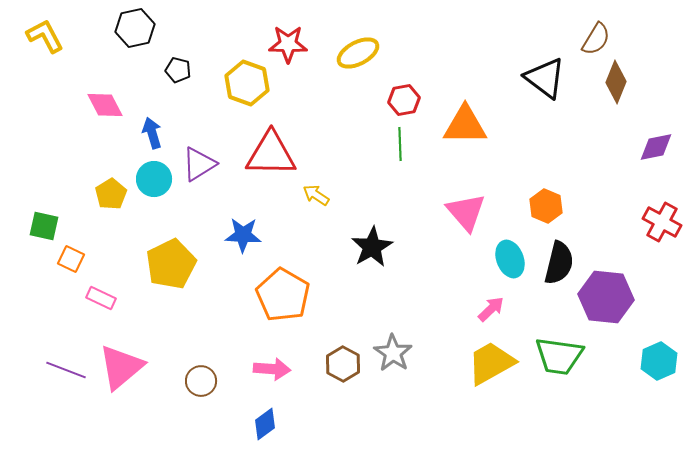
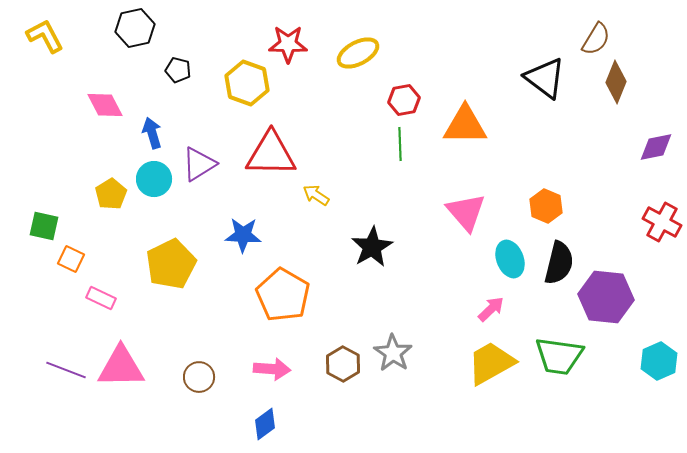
pink triangle at (121, 367): rotated 39 degrees clockwise
brown circle at (201, 381): moved 2 px left, 4 px up
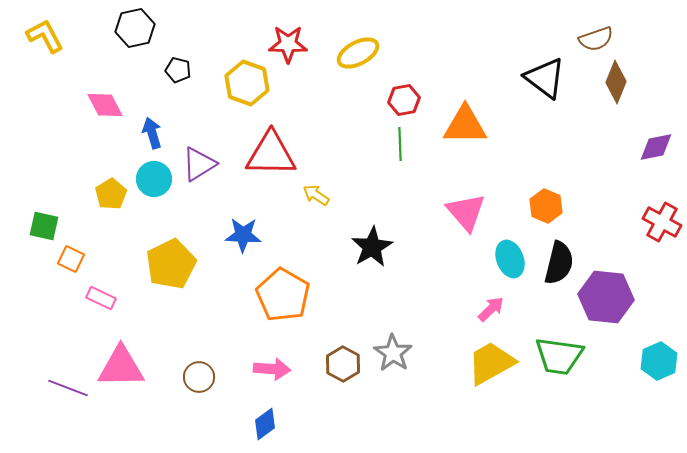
brown semicircle at (596, 39): rotated 40 degrees clockwise
purple line at (66, 370): moved 2 px right, 18 px down
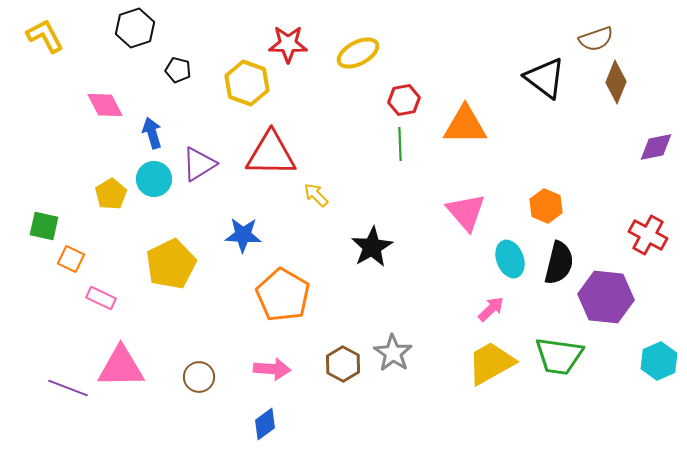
black hexagon at (135, 28): rotated 6 degrees counterclockwise
yellow arrow at (316, 195): rotated 12 degrees clockwise
red cross at (662, 222): moved 14 px left, 13 px down
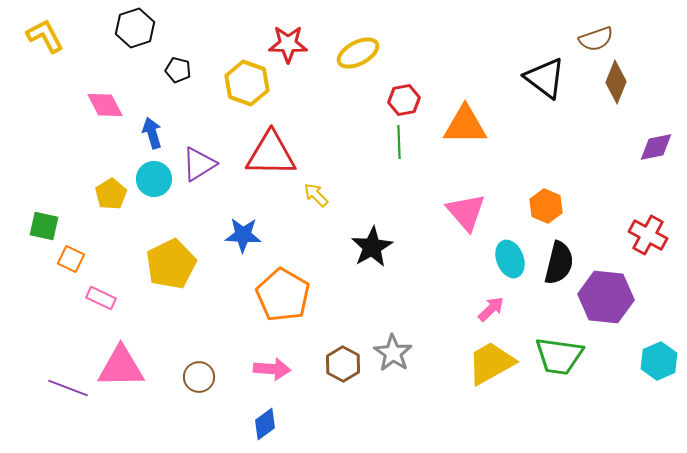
green line at (400, 144): moved 1 px left, 2 px up
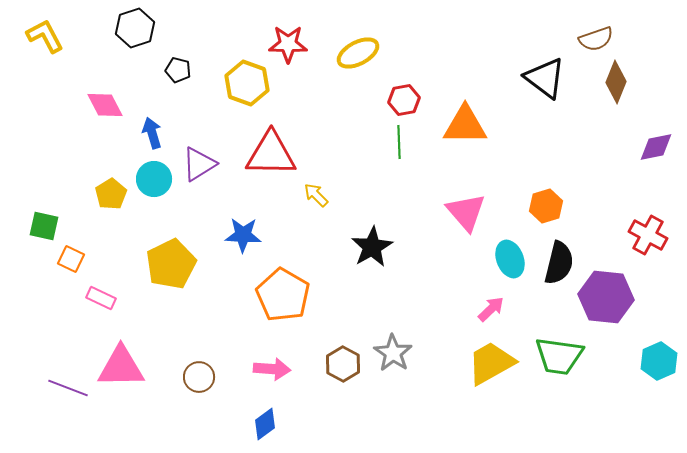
orange hexagon at (546, 206): rotated 20 degrees clockwise
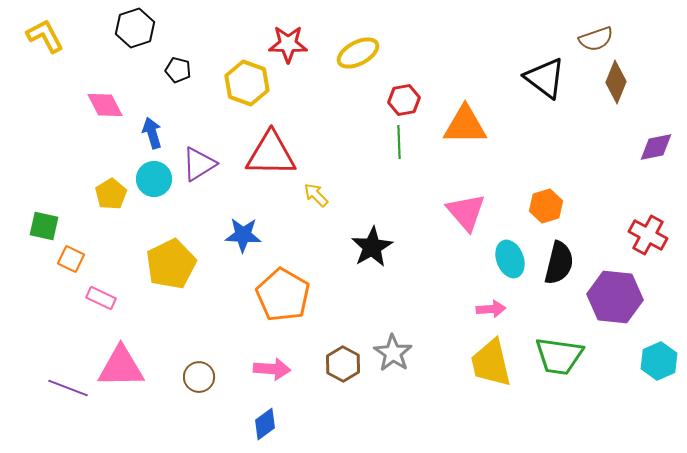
purple hexagon at (606, 297): moved 9 px right
pink arrow at (491, 309): rotated 40 degrees clockwise
yellow trapezoid at (491, 363): rotated 74 degrees counterclockwise
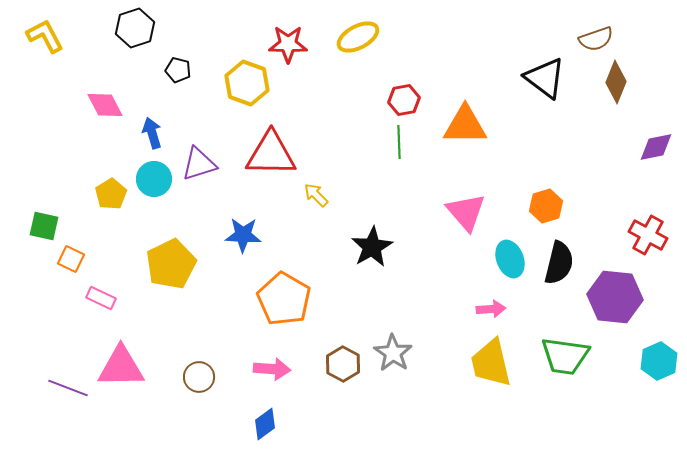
yellow ellipse at (358, 53): moved 16 px up
purple triangle at (199, 164): rotated 15 degrees clockwise
orange pentagon at (283, 295): moved 1 px right, 4 px down
green trapezoid at (559, 356): moved 6 px right
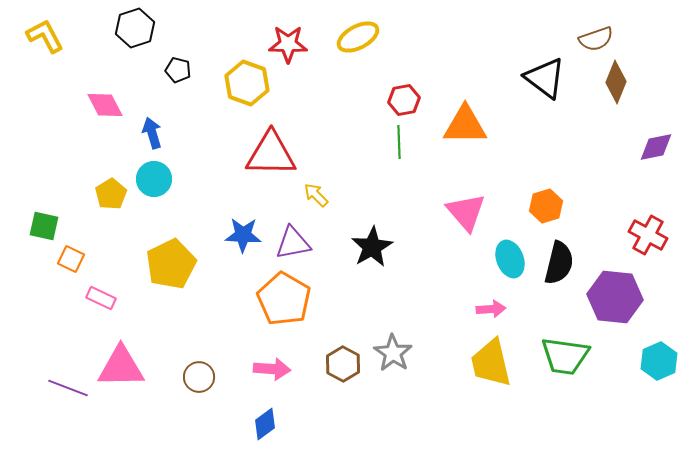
purple triangle at (199, 164): moved 94 px right, 79 px down; rotated 6 degrees clockwise
